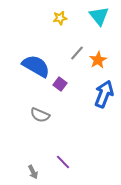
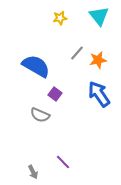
orange star: rotated 18 degrees clockwise
purple square: moved 5 px left, 10 px down
blue arrow: moved 5 px left; rotated 56 degrees counterclockwise
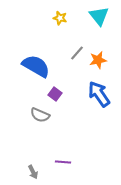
yellow star: rotated 24 degrees clockwise
purple line: rotated 42 degrees counterclockwise
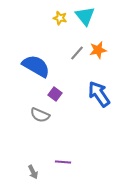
cyan triangle: moved 14 px left
orange star: moved 10 px up
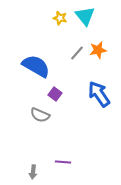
gray arrow: rotated 32 degrees clockwise
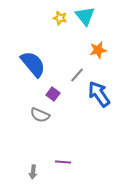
gray line: moved 22 px down
blue semicircle: moved 3 px left, 2 px up; rotated 20 degrees clockwise
purple square: moved 2 px left
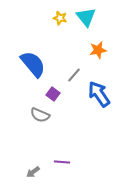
cyan triangle: moved 1 px right, 1 px down
gray line: moved 3 px left
purple line: moved 1 px left
gray arrow: rotated 48 degrees clockwise
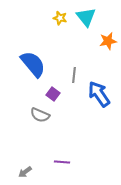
orange star: moved 10 px right, 9 px up
gray line: rotated 35 degrees counterclockwise
gray arrow: moved 8 px left
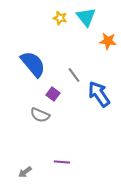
orange star: rotated 18 degrees clockwise
gray line: rotated 42 degrees counterclockwise
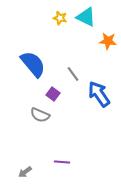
cyan triangle: rotated 25 degrees counterclockwise
gray line: moved 1 px left, 1 px up
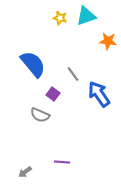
cyan triangle: moved 1 px up; rotated 45 degrees counterclockwise
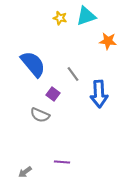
blue arrow: rotated 148 degrees counterclockwise
